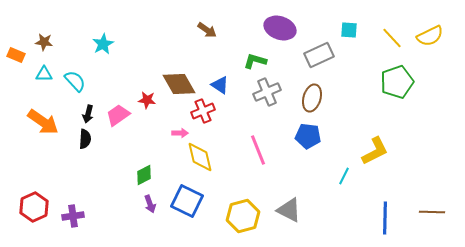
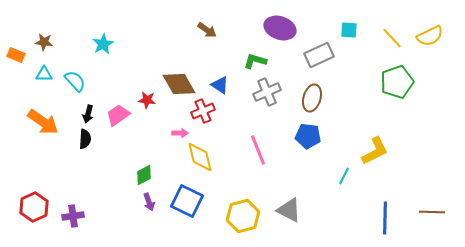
purple arrow: moved 1 px left, 2 px up
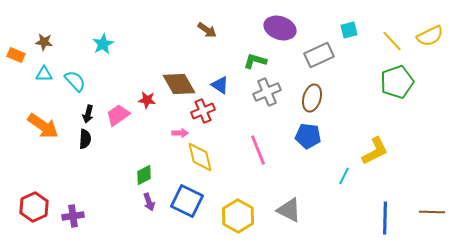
cyan square: rotated 18 degrees counterclockwise
yellow line: moved 3 px down
orange arrow: moved 4 px down
yellow hexagon: moved 5 px left; rotated 16 degrees counterclockwise
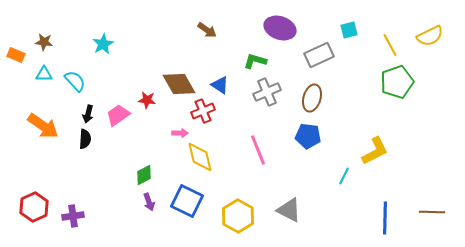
yellow line: moved 2 px left, 4 px down; rotated 15 degrees clockwise
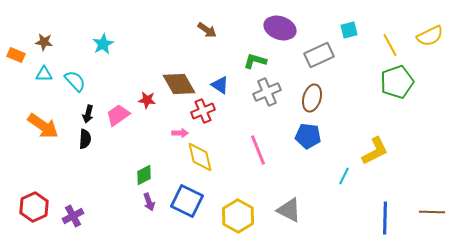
purple cross: rotated 20 degrees counterclockwise
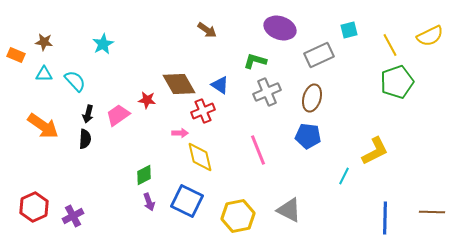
yellow hexagon: rotated 20 degrees clockwise
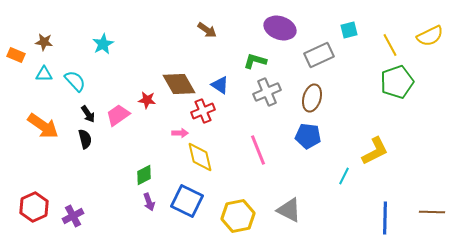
black arrow: rotated 48 degrees counterclockwise
black semicircle: rotated 18 degrees counterclockwise
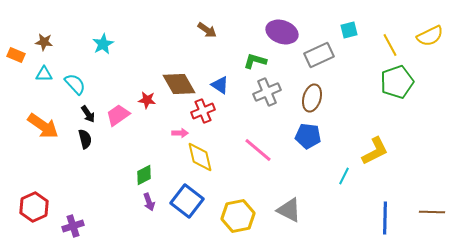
purple ellipse: moved 2 px right, 4 px down
cyan semicircle: moved 3 px down
pink line: rotated 28 degrees counterclockwise
blue square: rotated 12 degrees clockwise
purple cross: moved 10 px down; rotated 10 degrees clockwise
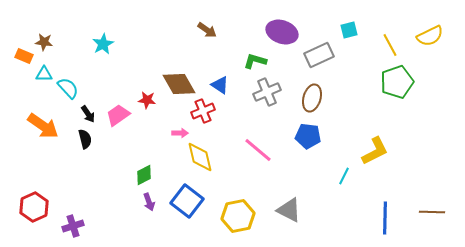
orange rectangle: moved 8 px right, 1 px down
cyan semicircle: moved 7 px left, 4 px down
